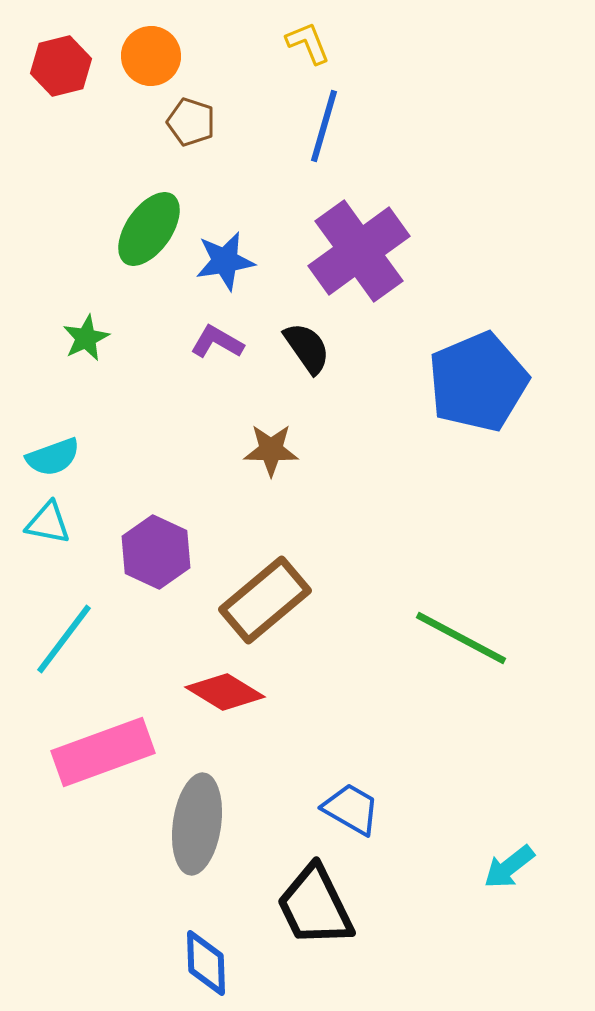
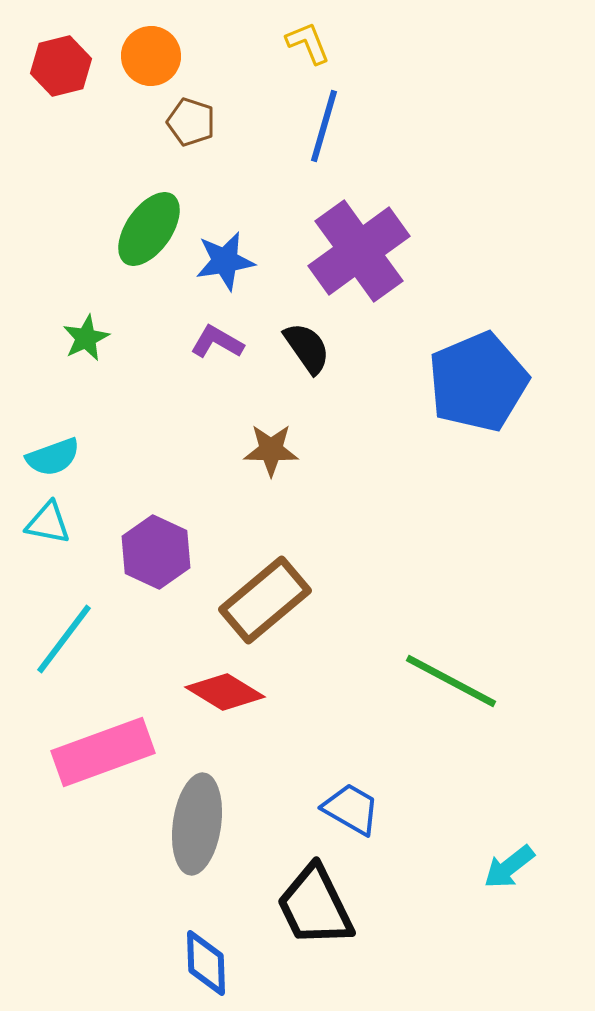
green line: moved 10 px left, 43 px down
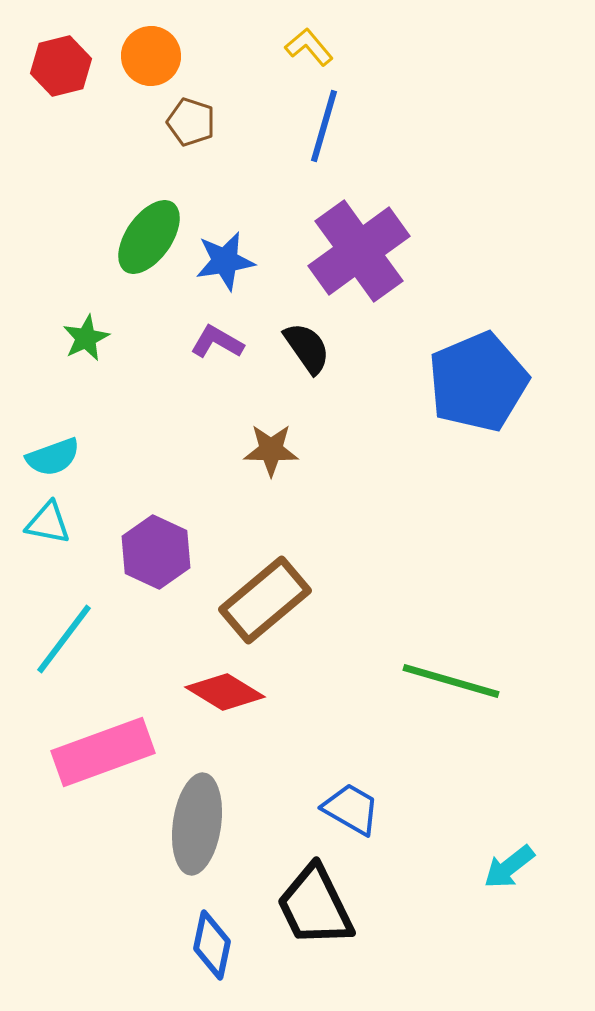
yellow L-shape: moved 1 px right, 4 px down; rotated 18 degrees counterclockwise
green ellipse: moved 8 px down
green line: rotated 12 degrees counterclockwise
blue diamond: moved 6 px right, 18 px up; rotated 14 degrees clockwise
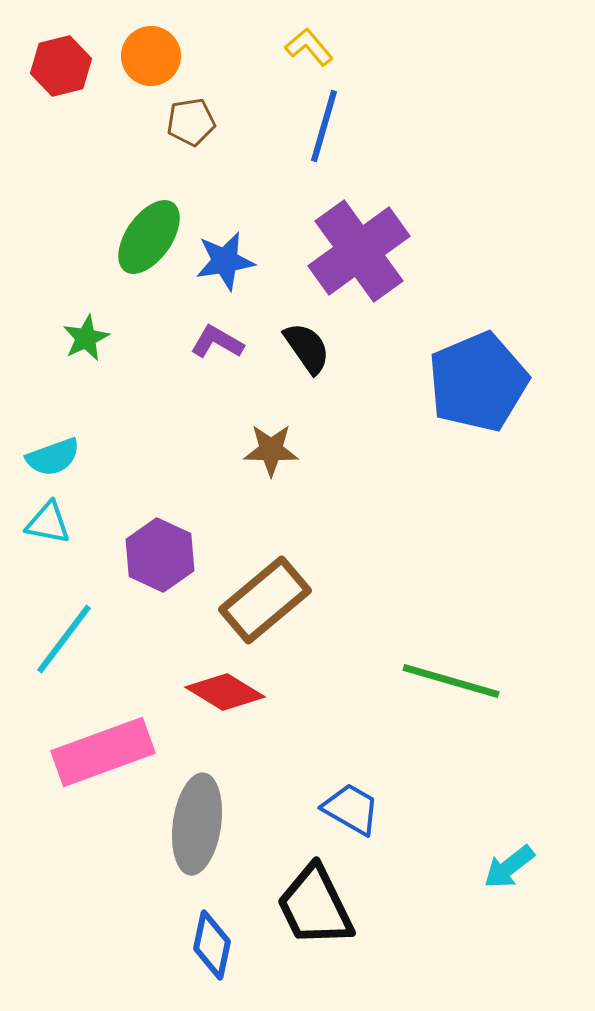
brown pentagon: rotated 27 degrees counterclockwise
purple hexagon: moved 4 px right, 3 px down
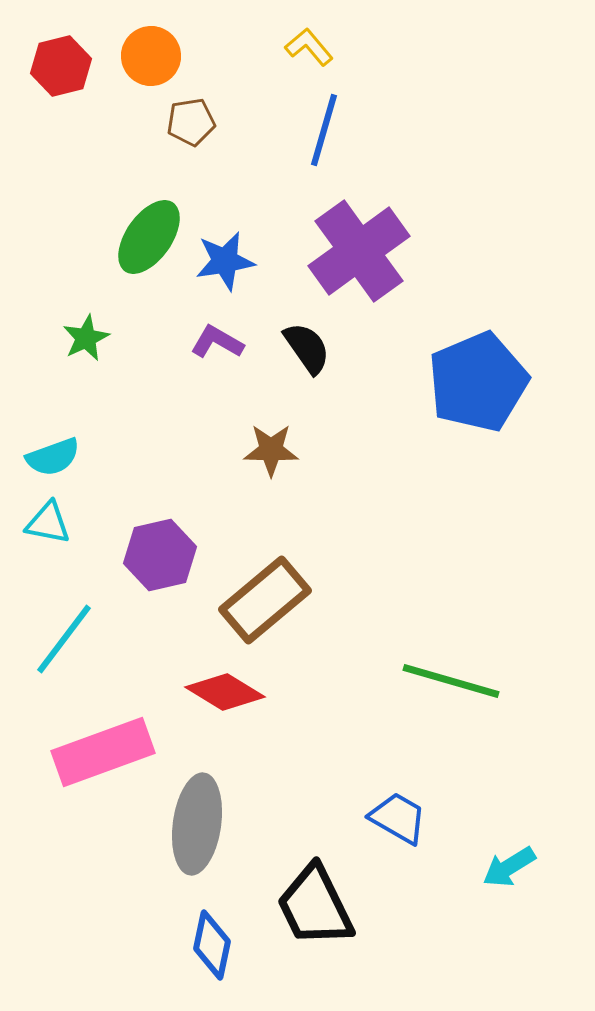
blue line: moved 4 px down
purple hexagon: rotated 22 degrees clockwise
blue trapezoid: moved 47 px right, 9 px down
cyan arrow: rotated 6 degrees clockwise
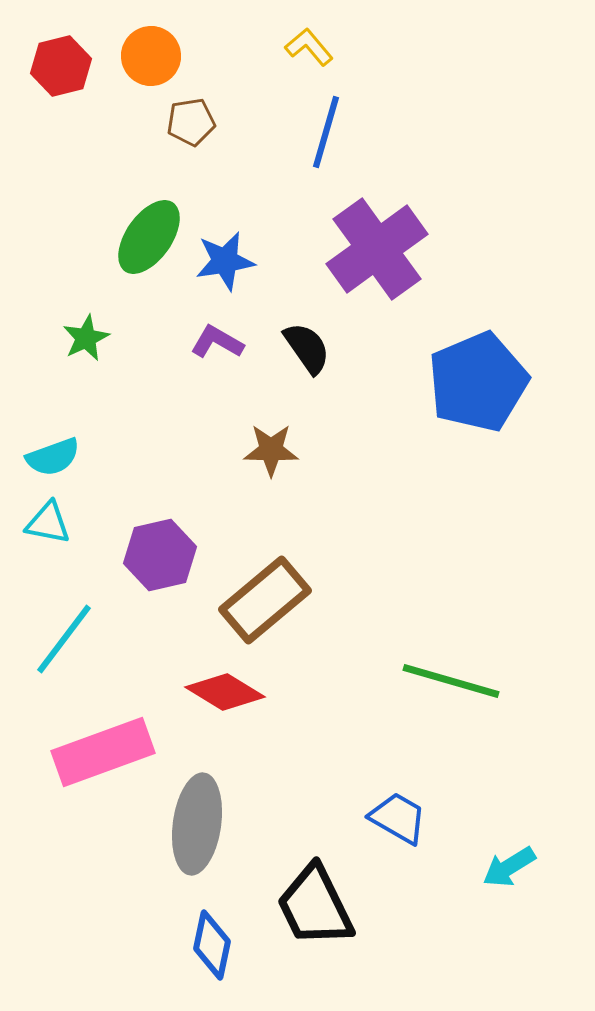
blue line: moved 2 px right, 2 px down
purple cross: moved 18 px right, 2 px up
